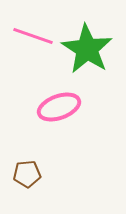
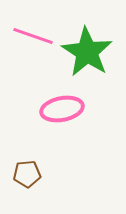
green star: moved 3 px down
pink ellipse: moved 3 px right, 2 px down; rotated 9 degrees clockwise
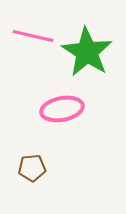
pink line: rotated 6 degrees counterclockwise
brown pentagon: moved 5 px right, 6 px up
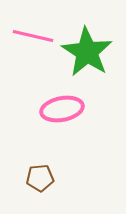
brown pentagon: moved 8 px right, 10 px down
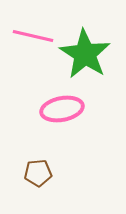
green star: moved 2 px left, 2 px down
brown pentagon: moved 2 px left, 5 px up
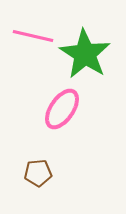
pink ellipse: rotated 45 degrees counterclockwise
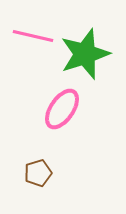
green star: rotated 21 degrees clockwise
brown pentagon: rotated 12 degrees counterclockwise
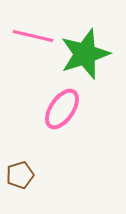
brown pentagon: moved 18 px left, 2 px down
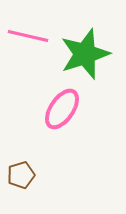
pink line: moved 5 px left
brown pentagon: moved 1 px right
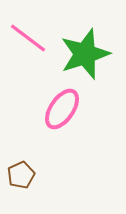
pink line: moved 2 px down; rotated 24 degrees clockwise
brown pentagon: rotated 8 degrees counterclockwise
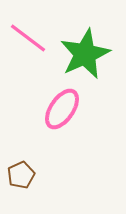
green star: rotated 6 degrees counterclockwise
